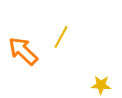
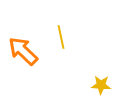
yellow line: rotated 40 degrees counterclockwise
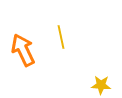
orange arrow: moved 1 px up; rotated 20 degrees clockwise
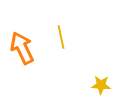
orange arrow: moved 1 px left, 2 px up
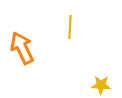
yellow line: moved 9 px right, 10 px up; rotated 15 degrees clockwise
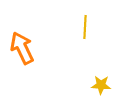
yellow line: moved 15 px right
